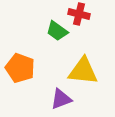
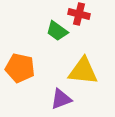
orange pentagon: rotated 8 degrees counterclockwise
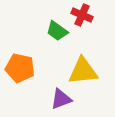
red cross: moved 3 px right, 1 px down; rotated 10 degrees clockwise
yellow triangle: rotated 12 degrees counterclockwise
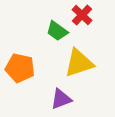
red cross: rotated 20 degrees clockwise
yellow triangle: moved 4 px left, 8 px up; rotated 12 degrees counterclockwise
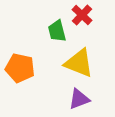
green trapezoid: rotated 40 degrees clockwise
yellow triangle: rotated 40 degrees clockwise
purple triangle: moved 18 px right
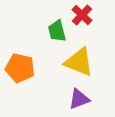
yellow triangle: moved 1 px up
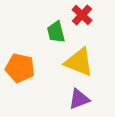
green trapezoid: moved 1 px left, 1 px down
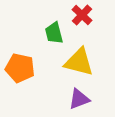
green trapezoid: moved 2 px left, 1 px down
yellow triangle: rotated 8 degrees counterclockwise
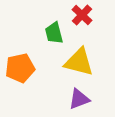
orange pentagon: rotated 24 degrees counterclockwise
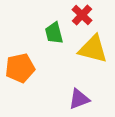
yellow triangle: moved 14 px right, 13 px up
